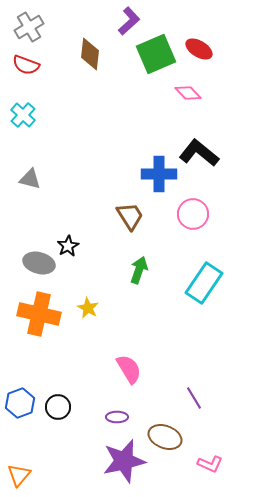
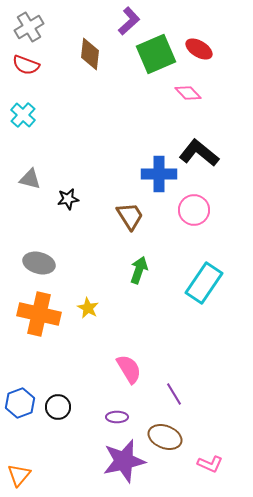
pink circle: moved 1 px right, 4 px up
black star: moved 47 px up; rotated 20 degrees clockwise
purple line: moved 20 px left, 4 px up
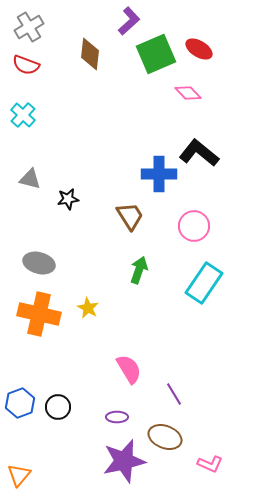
pink circle: moved 16 px down
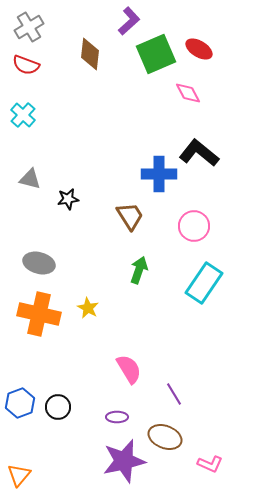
pink diamond: rotated 16 degrees clockwise
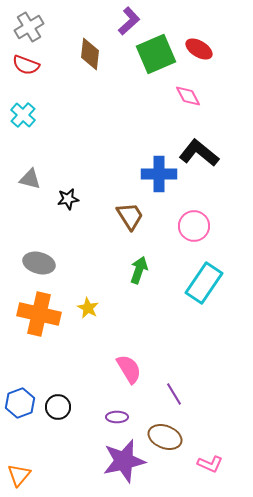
pink diamond: moved 3 px down
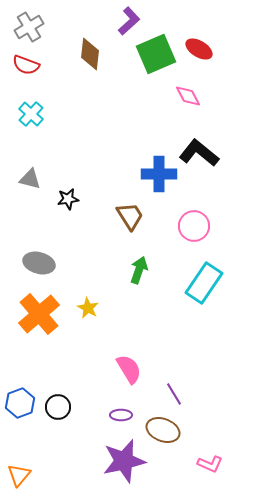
cyan cross: moved 8 px right, 1 px up
orange cross: rotated 36 degrees clockwise
purple ellipse: moved 4 px right, 2 px up
brown ellipse: moved 2 px left, 7 px up
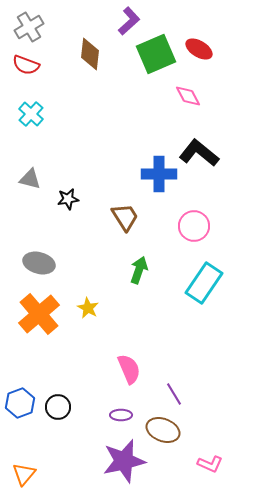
brown trapezoid: moved 5 px left, 1 px down
pink semicircle: rotated 8 degrees clockwise
orange triangle: moved 5 px right, 1 px up
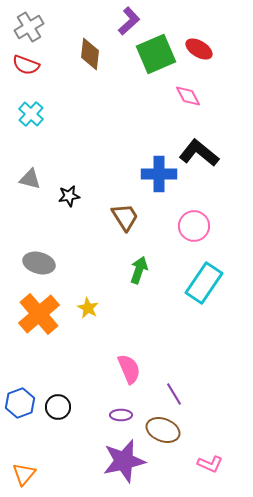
black star: moved 1 px right, 3 px up
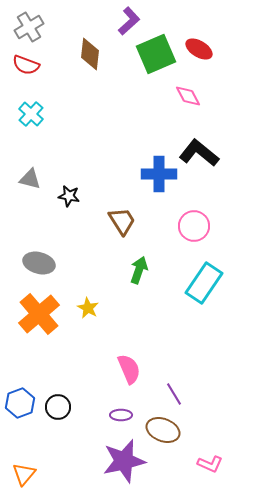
black star: rotated 20 degrees clockwise
brown trapezoid: moved 3 px left, 4 px down
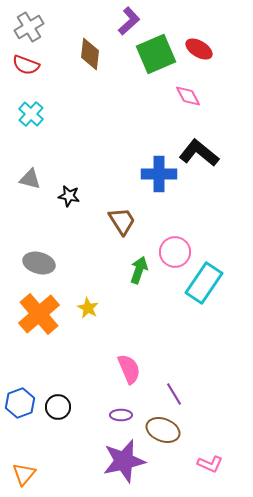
pink circle: moved 19 px left, 26 px down
